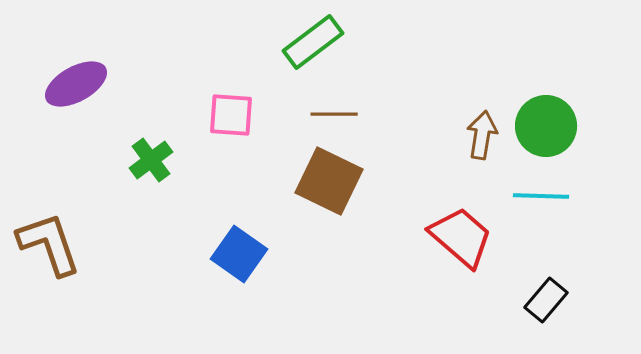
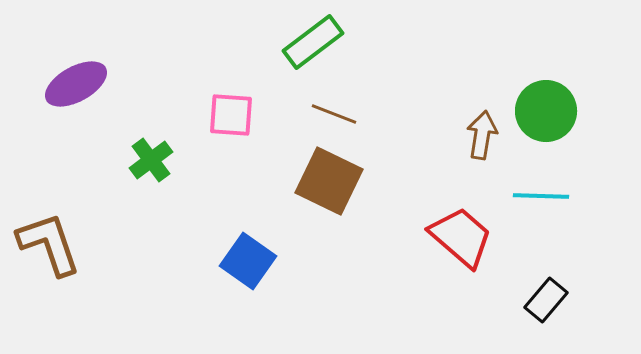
brown line: rotated 21 degrees clockwise
green circle: moved 15 px up
blue square: moved 9 px right, 7 px down
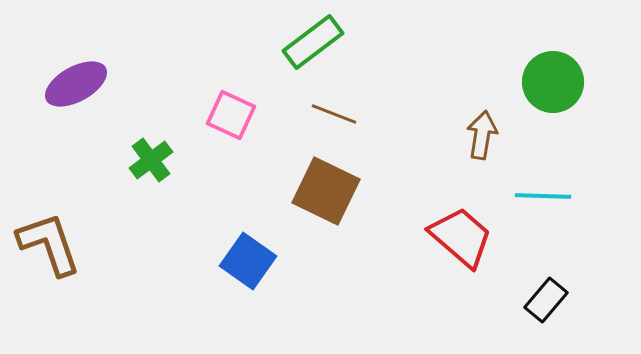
green circle: moved 7 px right, 29 px up
pink square: rotated 21 degrees clockwise
brown square: moved 3 px left, 10 px down
cyan line: moved 2 px right
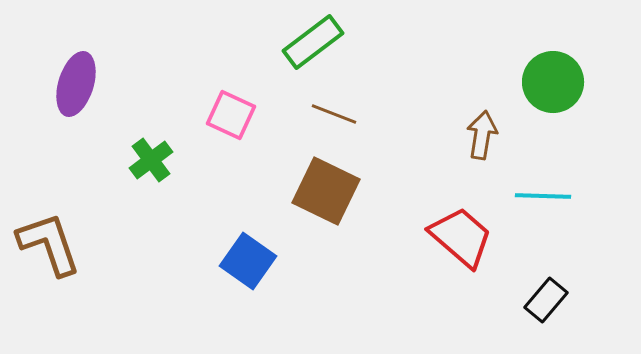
purple ellipse: rotated 44 degrees counterclockwise
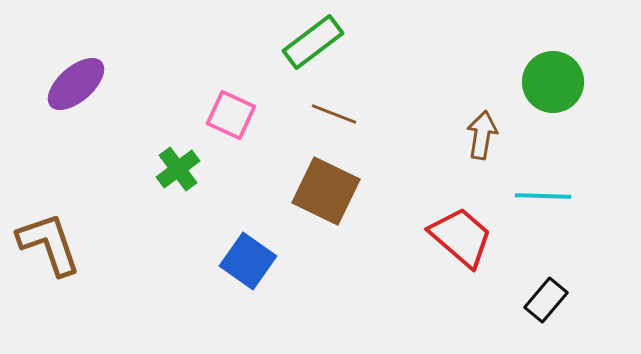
purple ellipse: rotated 32 degrees clockwise
green cross: moved 27 px right, 9 px down
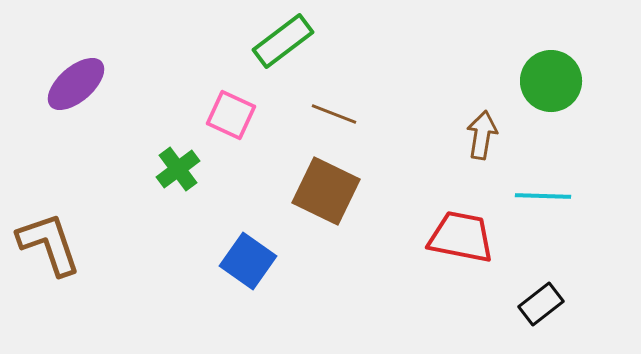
green rectangle: moved 30 px left, 1 px up
green circle: moved 2 px left, 1 px up
red trapezoid: rotated 30 degrees counterclockwise
black rectangle: moved 5 px left, 4 px down; rotated 12 degrees clockwise
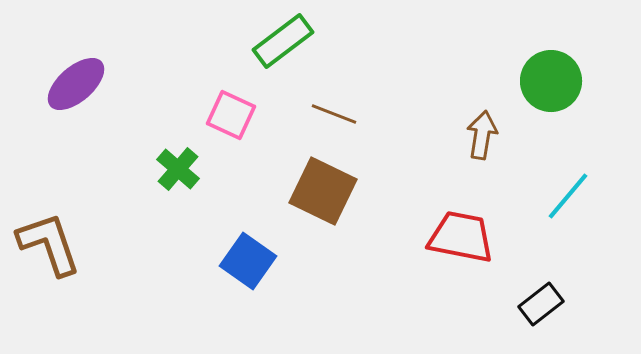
green cross: rotated 12 degrees counterclockwise
brown square: moved 3 px left
cyan line: moved 25 px right; rotated 52 degrees counterclockwise
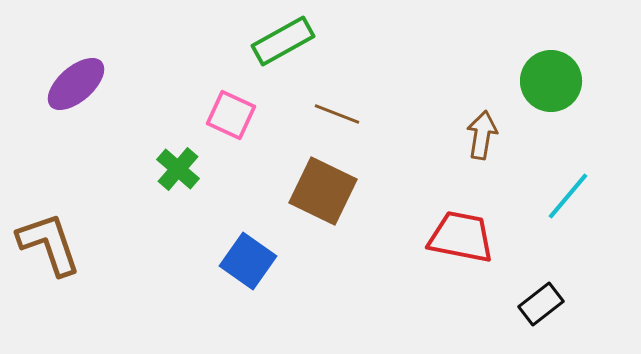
green rectangle: rotated 8 degrees clockwise
brown line: moved 3 px right
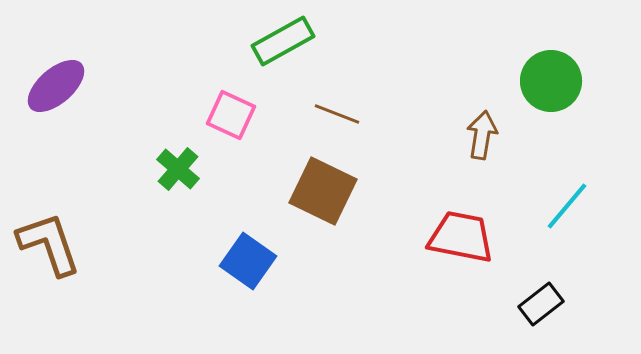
purple ellipse: moved 20 px left, 2 px down
cyan line: moved 1 px left, 10 px down
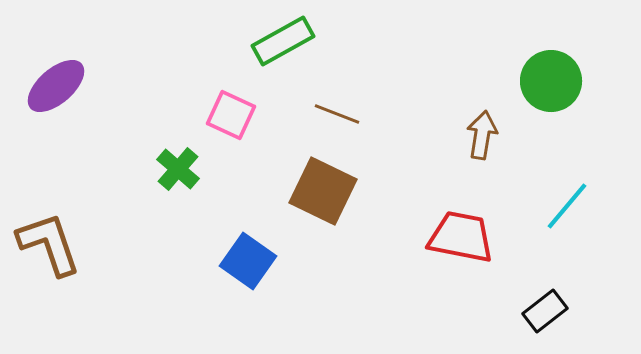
black rectangle: moved 4 px right, 7 px down
